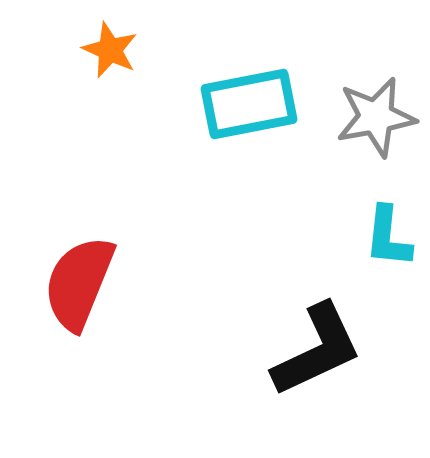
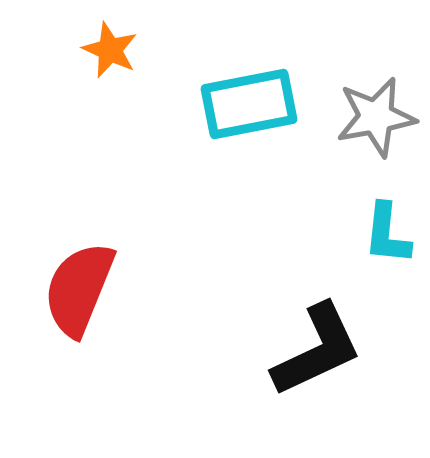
cyan L-shape: moved 1 px left, 3 px up
red semicircle: moved 6 px down
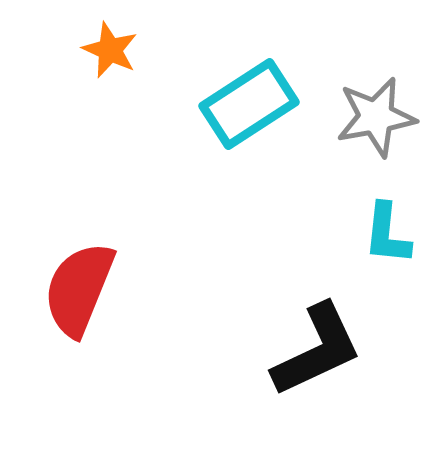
cyan rectangle: rotated 22 degrees counterclockwise
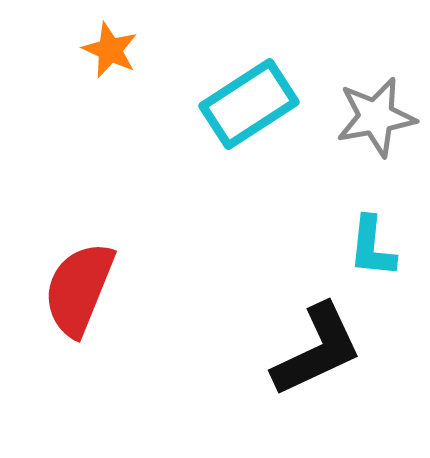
cyan L-shape: moved 15 px left, 13 px down
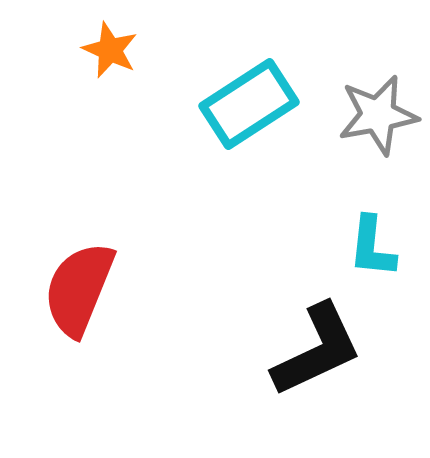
gray star: moved 2 px right, 2 px up
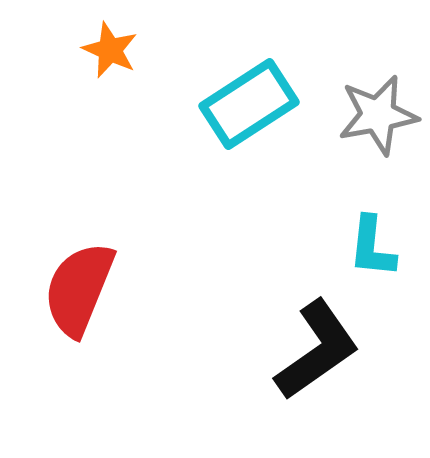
black L-shape: rotated 10 degrees counterclockwise
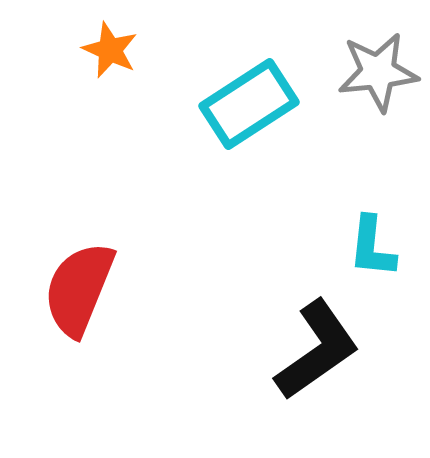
gray star: moved 43 px up; rotated 4 degrees clockwise
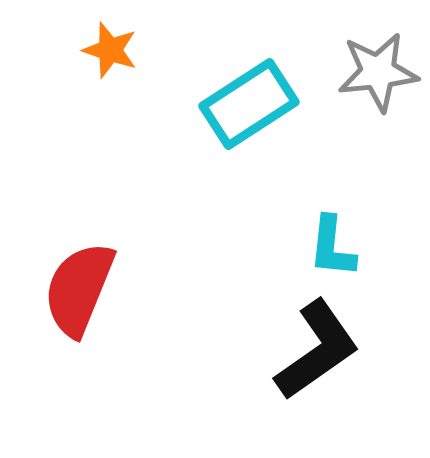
orange star: rotated 6 degrees counterclockwise
cyan L-shape: moved 40 px left
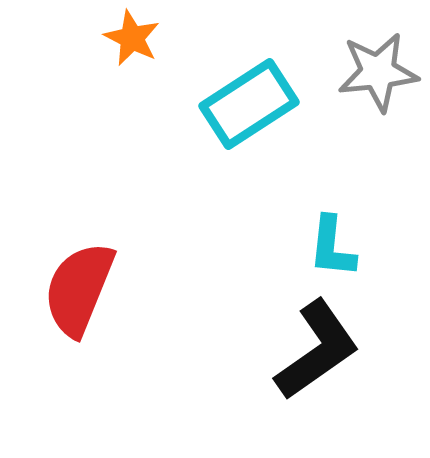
orange star: moved 22 px right, 12 px up; rotated 8 degrees clockwise
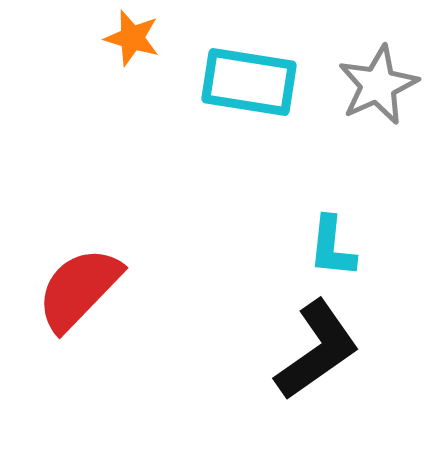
orange star: rotated 10 degrees counterclockwise
gray star: moved 13 px down; rotated 18 degrees counterclockwise
cyan rectangle: moved 22 px up; rotated 42 degrees clockwise
red semicircle: rotated 22 degrees clockwise
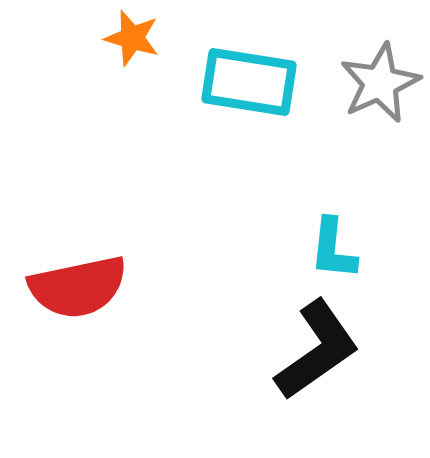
gray star: moved 2 px right, 2 px up
cyan L-shape: moved 1 px right, 2 px down
red semicircle: moved 1 px left, 2 px up; rotated 146 degrees counterclockwise
